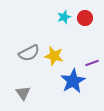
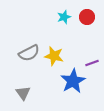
red circle: moved 2 px right, 1 px up
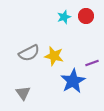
red circle: moved 1 px left, 1 px up
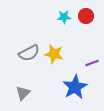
cyan star: rotated 16 degrees clockwise
yellow star: moved 2 px up
blue star: moved 2 px right, 6 px down
gray triangle: rotated 21 degrees clockwise
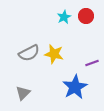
cyan star: rotated 24 degrees counterclockwise
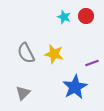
cyan star: rotated 24 degrees counterclockwise
gray semicircle: moved 3 px left; rotated 90 degrees clockwise
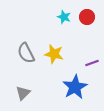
red circle: moved 1 px right, 1 px down
